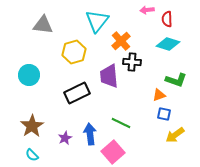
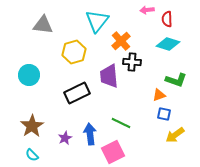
pink square: rotated 15 degrees clockwise
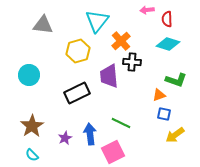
yellow hexagon: moved 4 px right, 1 px up
